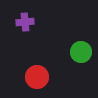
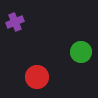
purple cross: moved 10 px left; rotated 18 degrees counterclockwise
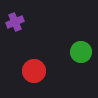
red circle: moved 3 px left, 6 px up
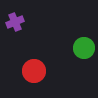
green circle: moved 3 px right, 4 px up
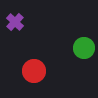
purple cross: rotated 24 degrees counterclockwise
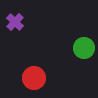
red circle: moved 7 px down
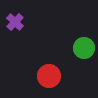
red circle: moved 15 px right, 2 px up
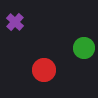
red circle: moved 5 px left, 6 px up
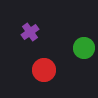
purple cross: moved 15 px right, 10 px down; rotated 12 degrees clockwise
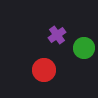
purple cross: moved 27 px right, 3 px down
